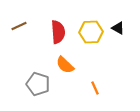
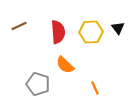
black triangle: rotated 24 degrees clockwise
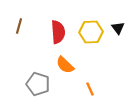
brown line: rotated 49 degrees counterclockwise
orange line: moved 5 px left, 1 px down
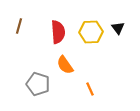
orange semicircle: rotated 12 degrees clockwise
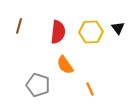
red semicircle: rotated 10 degrees clockwise
gray pentagon: moved 1 px down
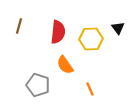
yellow hexagon: moved 7 px down
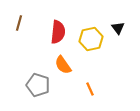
brown line: moved 3 px up
yellow hexagon: rotated 10 degrees counterclockwise
orange semicircle: moved 2 px left
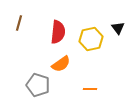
orange semicircle: moved 2 px left, 1 px up; rotated 90 degrees counterclockwise
orange line: rotated 64 degrees counterclockwise
